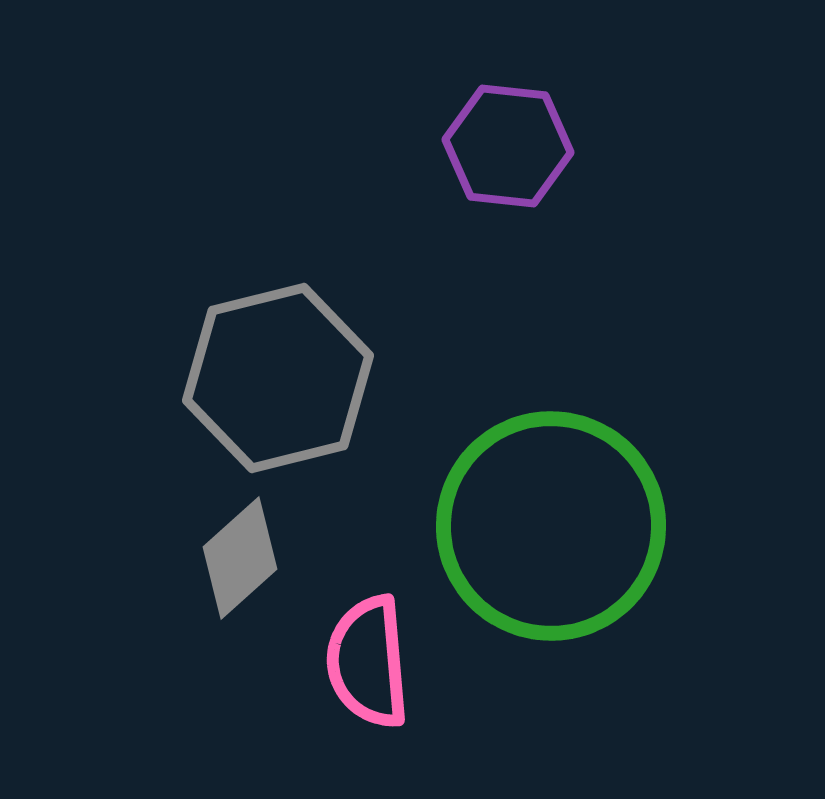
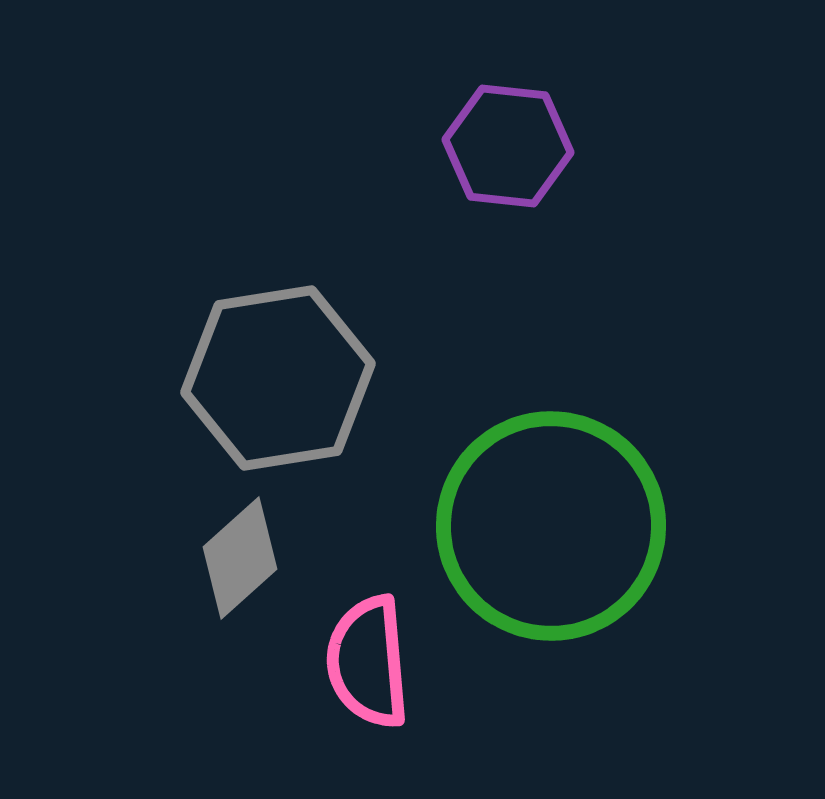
gray hexagon: rotated 5 degrees clockwise
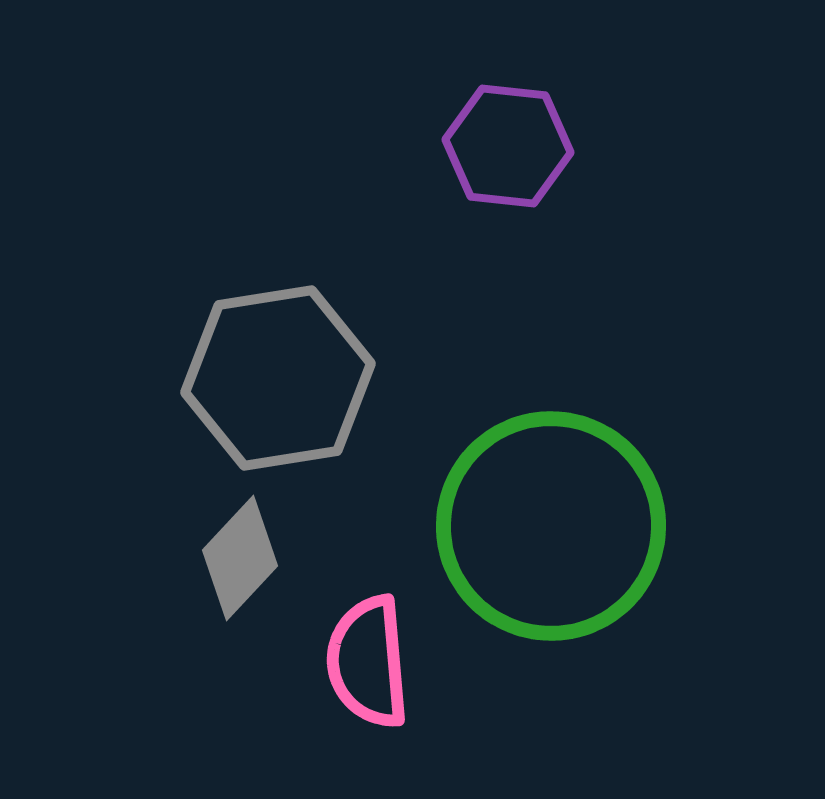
gray diamond: rotated 5 degrees counterclockwise
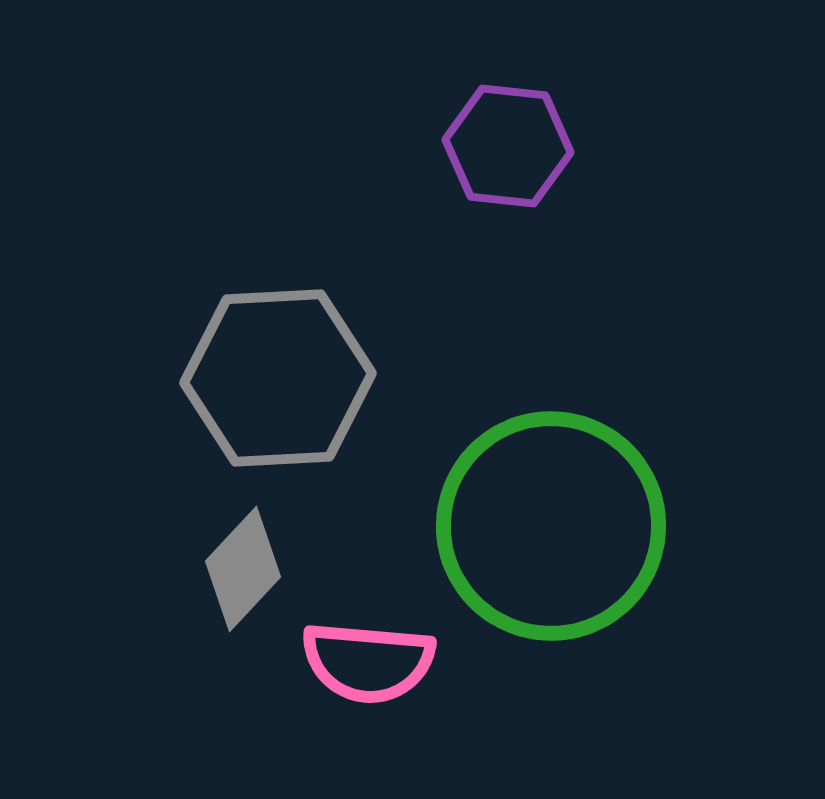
gray hexagon: rotated 6 degrees clockwise
gray diamond: moved 3 px right, 11 px down
pink semicircle: rotated 80 degrees counterclockwise
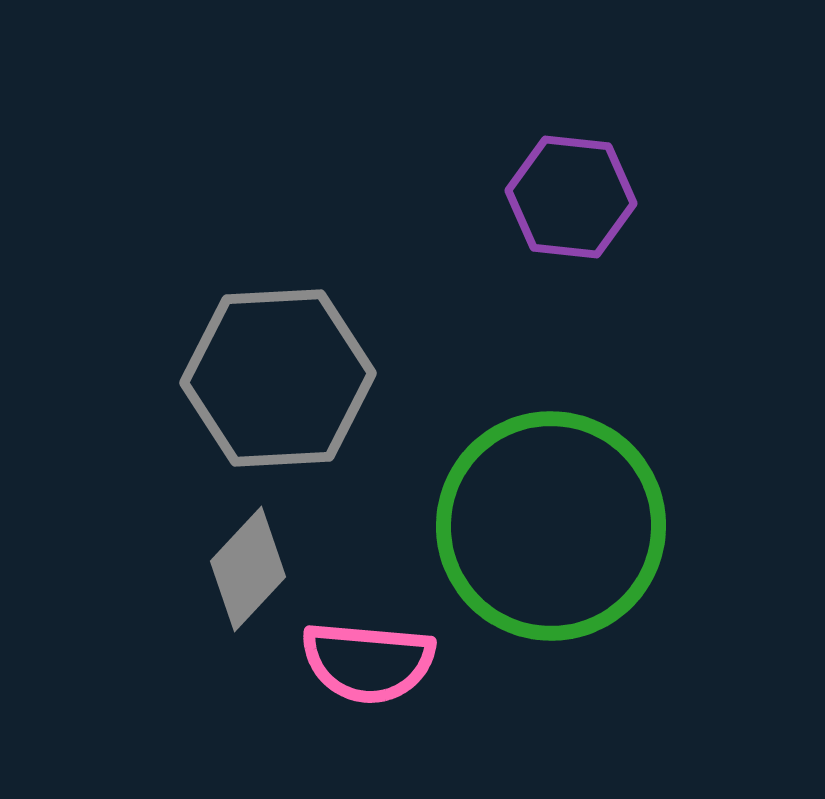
purple hexagon: moved 63 px right, 51 px down
gray diamond: moved 5 px right
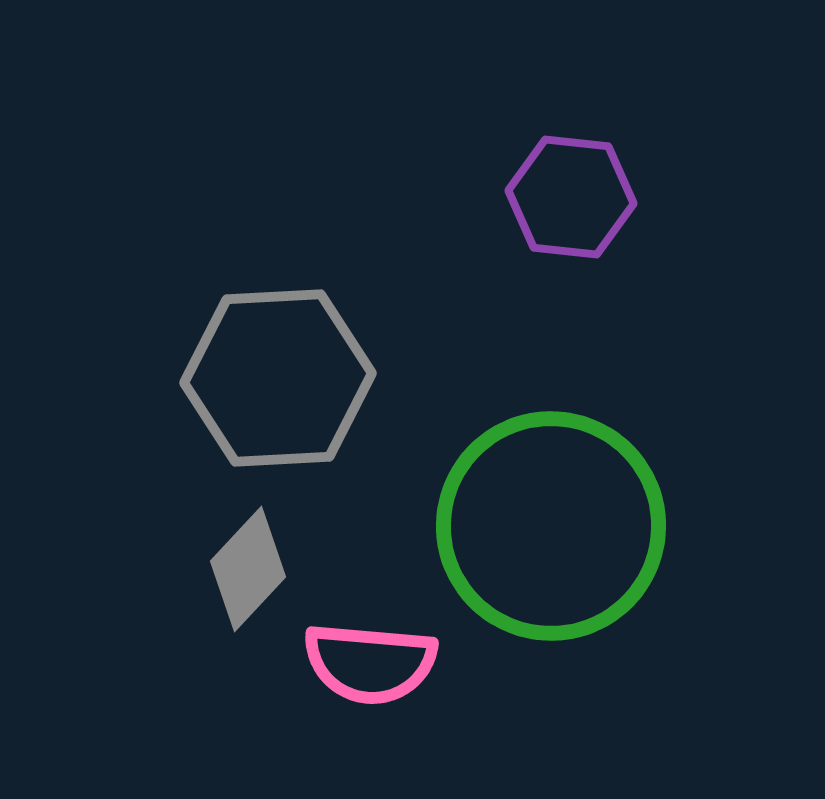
pink semicircle: moved 2 px right, 1 px down
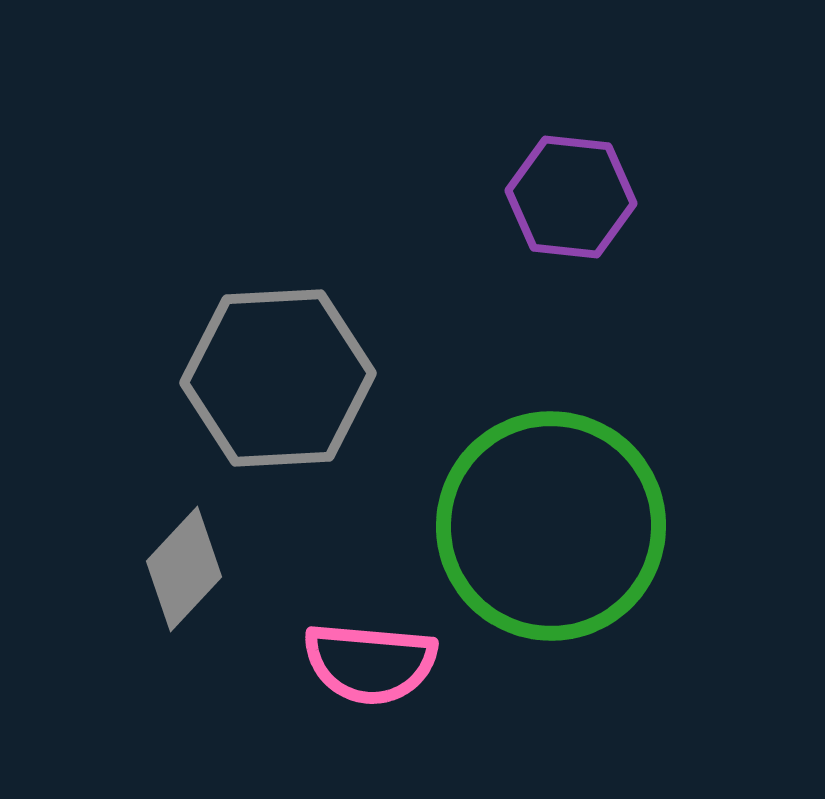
gray diamond: moved 64 px left
